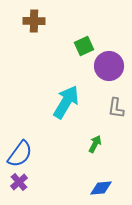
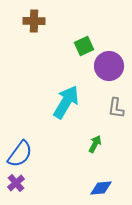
purple cross: moved 3 px left, 1 px down
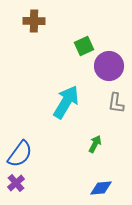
gray L-shape: moved 5 px up
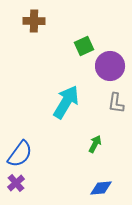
purple circle: moved 1 px right
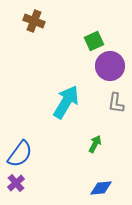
brown cross: rotated 20 degrees clockwise
green square: moved 10 px right, 5 px up
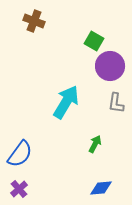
green square: rotated 36 degrees counterclockwise
purple cross: moved 3 px right, 6 px down
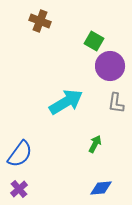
brown cross: moved 6 px right
cyan arrow: rotated 28 degrees clockwise
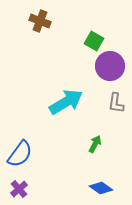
blue diamond: rotated 40 degrees clockwise
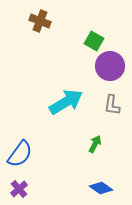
gray L-shape: moved 4 px left, 2 px down
